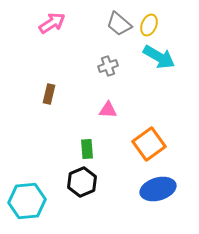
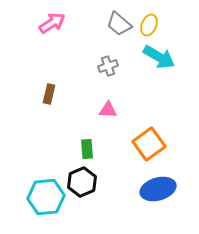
cyan hexagon: moved 19 px right, 4 px up
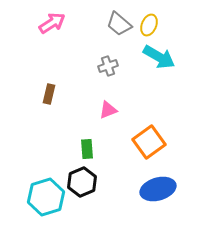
pink triangle: rotated 24 degrees counterclockwise
orange square: moved 2 px up
cyan hexagon: rotated 12 degrees counterclockwise
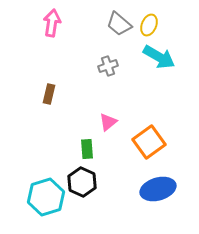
pink arrow: rotated 48 degrees counterclockwise
pink triangle: moved 12 px down; rotated 18 degrees counterclockwise
black hexagon: rotated 12 degrees counterclockwise
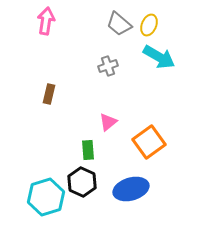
pink arrow: moved 6 px left, 2 px up
green rectangle: moved 1 px right, 1 px down
blue ellipse: moved 27 px left
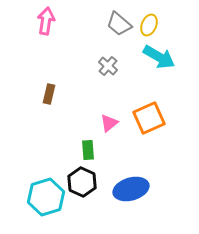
gray cross: rotated 30 degrees counterclockwise
pink triangle: moved 1 px right, 1 px down
orange square: moved 24 px up; rotated 12 degrees clockwise
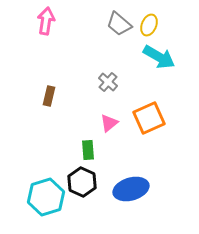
gray cross: moved 16 px down
brown rectangle: moved 2 px down
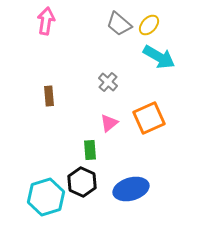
yellow ellipse: rotated 20 degrees clockwise
brown rectangle: rotated 18 degrees counterclockwise
green rectangle: moved 2 px right
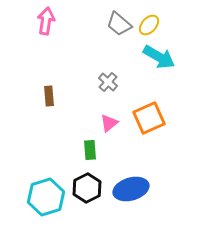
black hexagon: moved 5 px right, 6 px down; rotated 8 degrees clockwise
